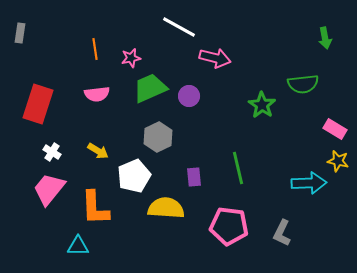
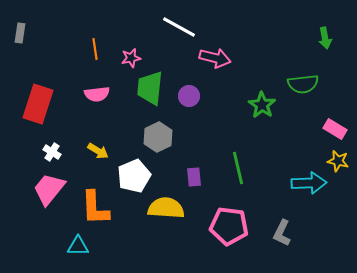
green trapezoid: rotated 60 degrees counterclockwise
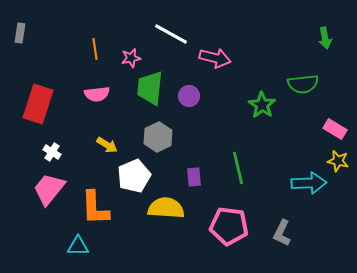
white line: moved 8 px left, 7 px down
yellow arrow: moved 9 px right, 6 px up
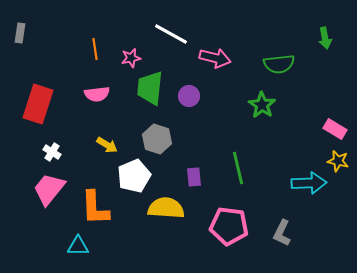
green semicircle: moved 24 px left, 20 px up
gray hexagon: moved 1 px left, 2 px down; rotated 16 degrees counterclockwise
